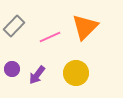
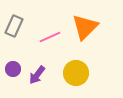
gray rectangle: rotated 20 degrees counterclockwise
purple circle: moved 1 px right
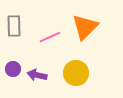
gray rectangle: rotated 25 degrees counterclockwise
purple arrow: rotated 66 degrees clockwise
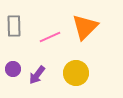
purple arrow: rotated 66 degrees counterclockwise
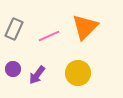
gray rectangle: moved 3 px down; rotated 25 degrees clockwise
pink line: moved 1 px left, 1 px up
yellow circle: moved 2 px right
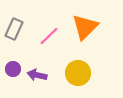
pink line: rotated 20 degrees counterclockwise
purple arrow: rotated 66 degrees clockwise
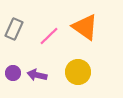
orange triangle: rotated 40 degrees counterclockwise
purple circle: moved 4 px down
yellow circle: moved 1 px up
